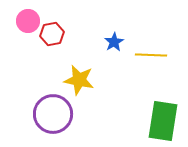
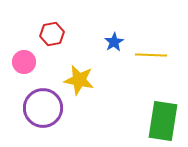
pink circle: moved 4 px left, 41 px down
purple circle: moved 10 px left, 6 px up
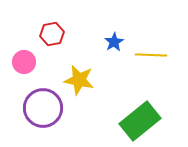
green rectangle: moved 23 px left; rotated 42 degrees clockwise
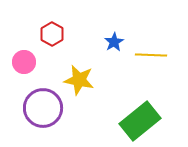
red hexagon: rotated 20 degrees counterclockwise
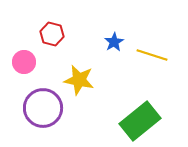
red hexagon: rotated 15 degrees counterclockwise
yellow line: moved 1 px right; rotated 16 degrees clockwise
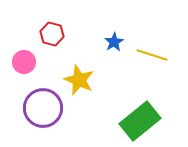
yellow star: rotated 12 degrees clockwise
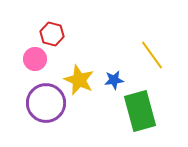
blue star: moved 38 px down; rotated 24 degrees clockwise
yellow line: rotated 36 degrees clockwise
pink circle: moved 11 px right, 3 px up
purple circle: moved 3 px right, 5 px up
green rectangle: moved 10 px up; rotated 66 degrees counterclockwise
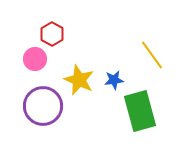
red hexagon: rotated 15 degrees clockwise
purple circle: moved 3 px left, 3 px down
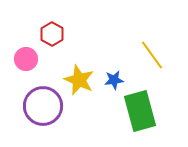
pink circle: moved 9 px left
